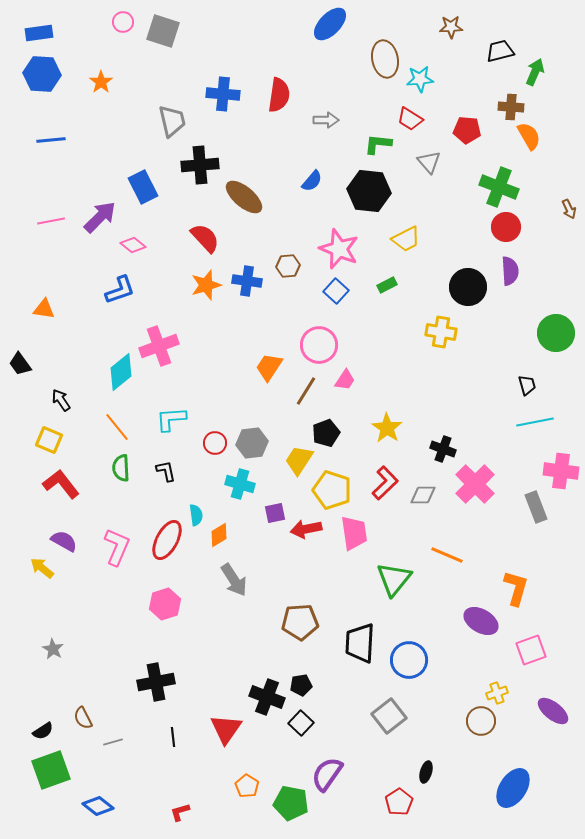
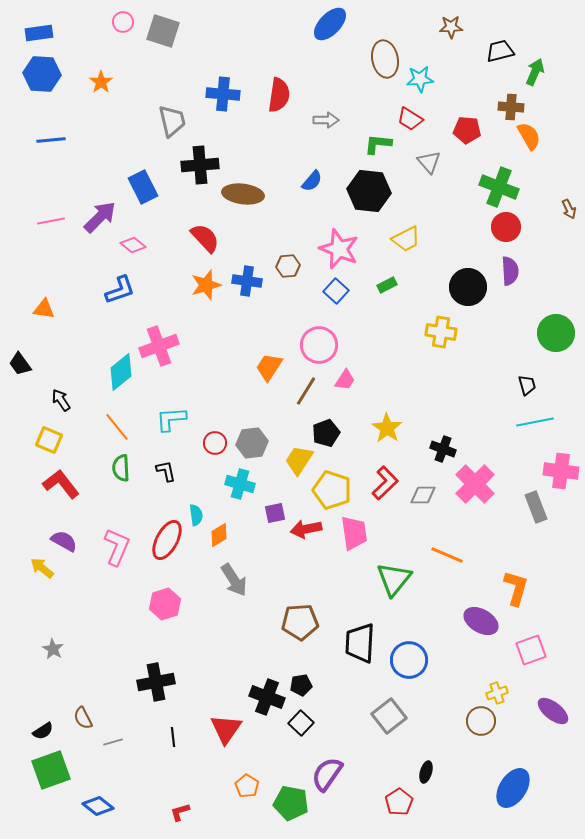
brown ellipse at (244, 197): moved 1 px left, 3 px up; rotated 33 degrees counterclockwise
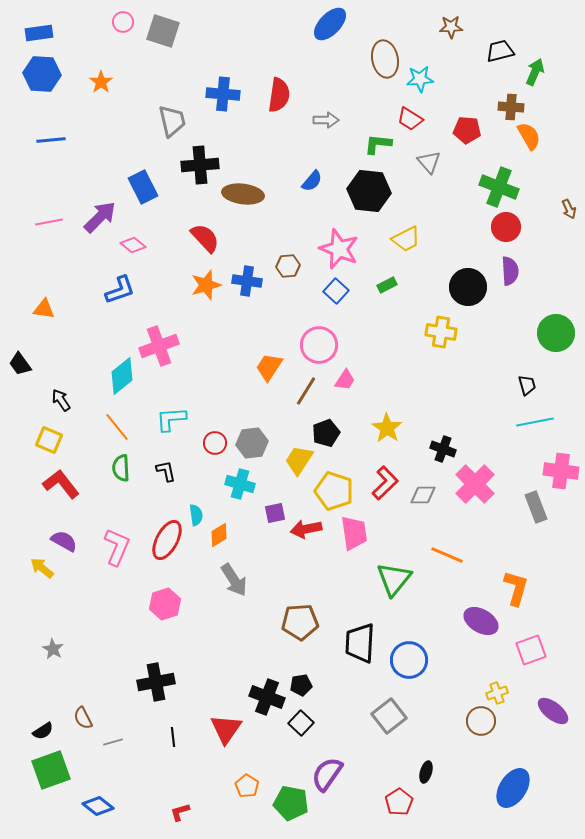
pink line at (51, 221): moved 2 px left, 1 px down
cyan diamond at (121, 372): moved 1 px right, 4 px down
yellow pentagon at (332, 490): moved 2 px right, 1 px down
